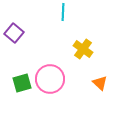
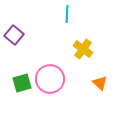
cyan line: moved 4 px right, 2 px down
purple square: moved 2 px down
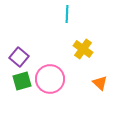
purple square: moved 5 px right, 22 px down
green square: moved 2 px up
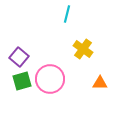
cyan line: rotated 12 degrees clockwise
orange triangle: rotated 42 degrees counterclockwise
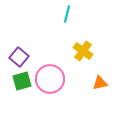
yellow cross: moved 2 px down
orange triangle: rotated 14 degrees counterclockwise
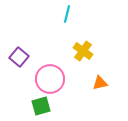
green square: moved 19 px right, 25 px down
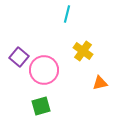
pink circle: moved 6 px left, 9 px up
